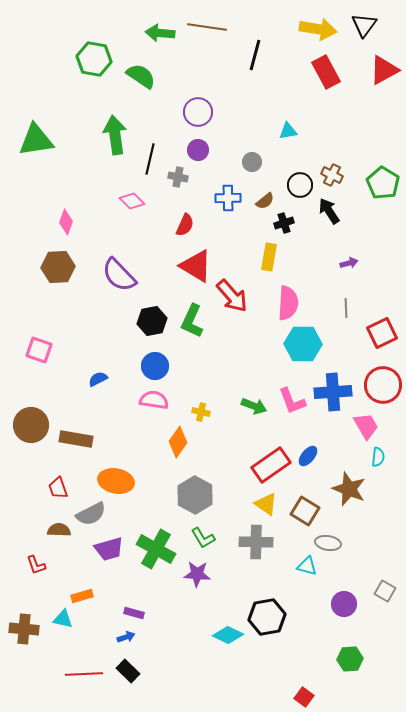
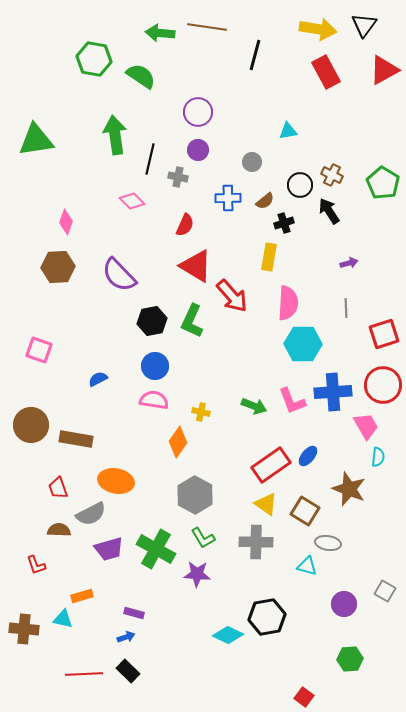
red square at (382, 333): moved 2 px right, 1 px down; rotated 8 degrees clockwise
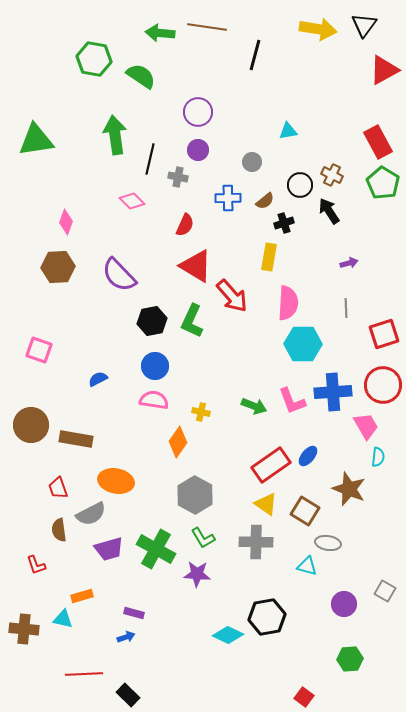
red rectangle at (326, 72): moved 52 px right, 70 px down
brown semicircle at (59, 530): rotated 100 degrees counterclockwise
black rectangle at (128, 671): moved 24 px down
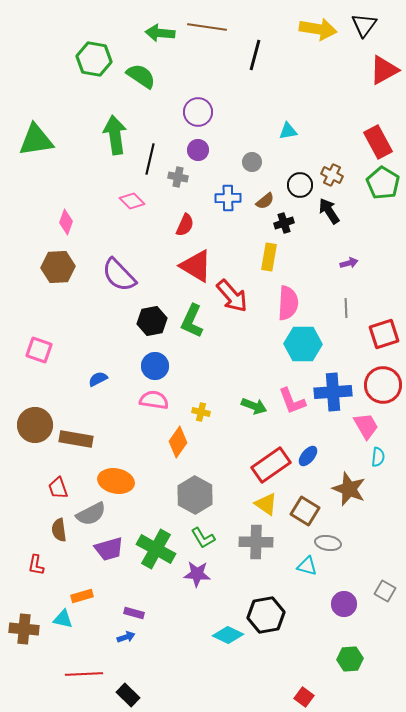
brown circle at (31, 425): moved 4 px right
red L-shape at (36, 565): rotated 30 degrees clockwise
black hexagon at (267, 617): moved 1 px left, 2 px up
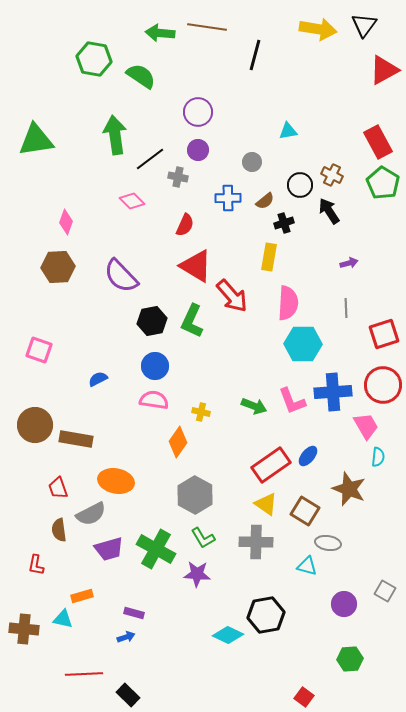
black line at (150, 159): rotated 40 degrees clockwise
purple semicircle at (119, 275): moved 2 px right, 1 px down
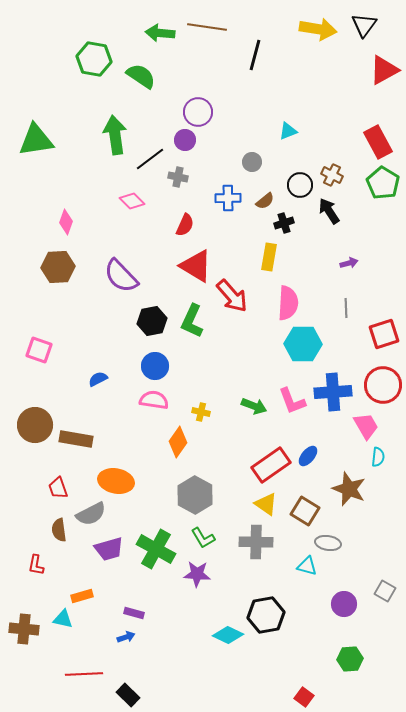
cyan triangle at (288, 131): rotated 12 degrees counterclockwise
purple circle at (198, 150): moved 13 px left, 10 px up
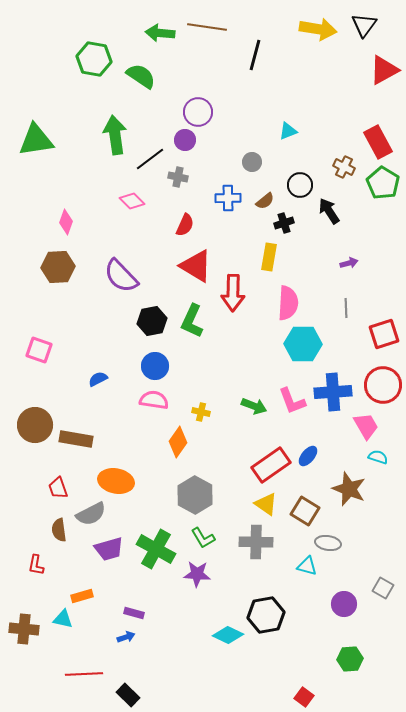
brown cross at (332, 175): moved 12 px right, 8 px up
red arrow at (232, 296): moved 1 px right, 3 px up; rotated 42 degrees clockwise
cyan semicircle at (378, 457): rotated 78 degrees counterclockwise
gray square at (385, 591): moved 2 px left, 3 px up
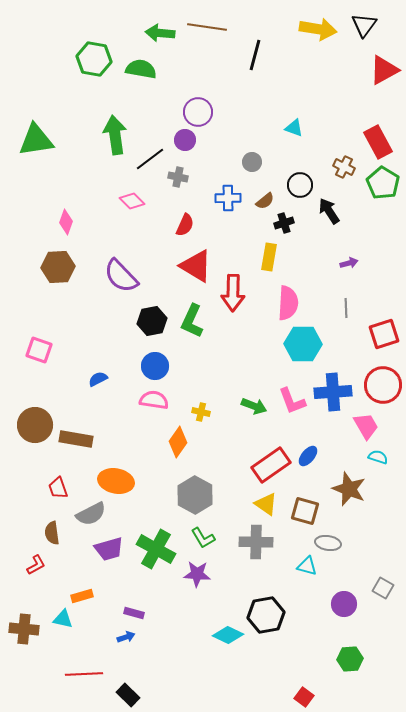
green semicircle at (141, 76): moved 7 px up; rotated 24 degrees counterclockwise
cyan triangle at (288, 131): moved 6 px right, 3 px up; rotated 42 degrees clockwise
brown square at (305, 511): rotated 16 degrees counterclockwise
brown semicircle at (59, 530): moved 7 px left, 3 px down
red L-shape at (36, 565): rotated 130 degrees counterclockwise
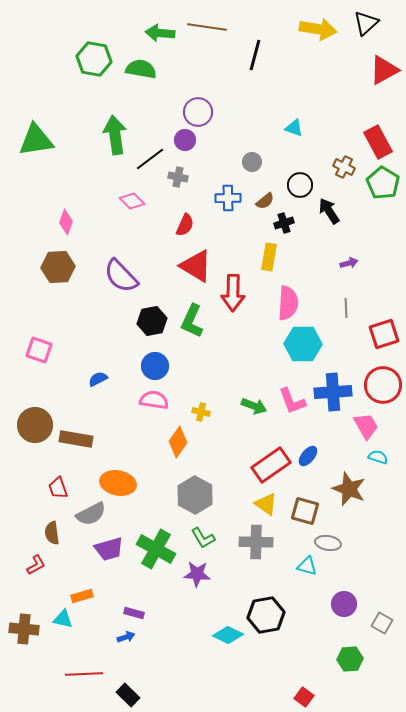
black triangle at (364, 25): moved 2 px right, 2 px up; rotated 12 degrees clockwise
orange ellipse at (116, 481): moved 2 px right, 2 px down
gray square at (383, 588): moved 1 px left, 35 px down
